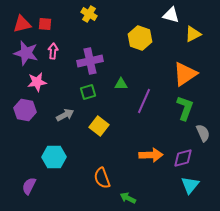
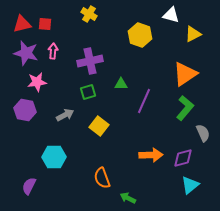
yellow hexagon: moved 3 px up
green L-shape: rotated 20 degrees clockwise
cyan triangle: rotated 12 degrees clockwise
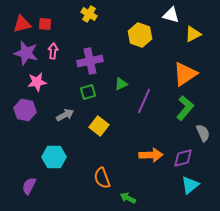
green triangle: rotated 24 degrees counterclockwise
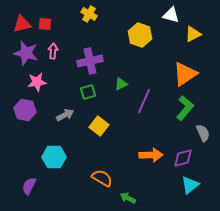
orange semicircle: rotated 140 degrees clockwise
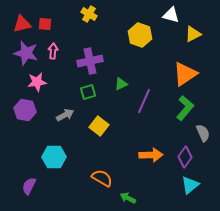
purple diamond: moved 2 px right, 1 px up; rotated 40 degrees counterclockwise
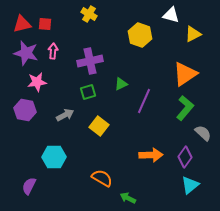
gray semicircle: rotated 24 degrees counterclockwise
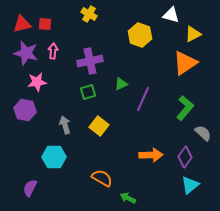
orange triangle: moved 11 px up
purple line: moved 1 px left, 2 px up
gray arrow: moved 10 px down; rotated 78 degrees counterclockwise
purple semicircle: moved 1 px right, 2 px down
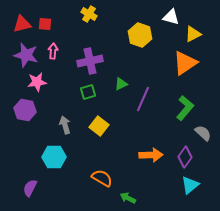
white triangle: moved 2 px down
purple star: moved 2 px down
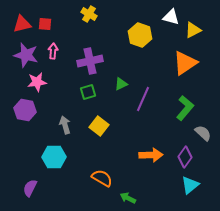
yellow triangle: moved 4 px up
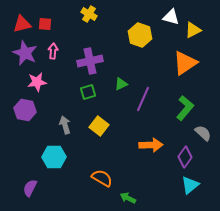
purple star: moved 1 px left, 2 px up; rotated 10 degrees clockwise
orange arrow: moved 10 px up
